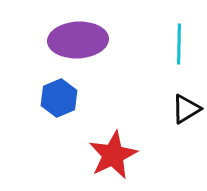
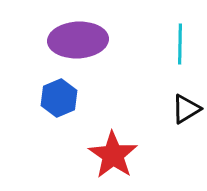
cyan line: moved 1 px right
red star: rotated 12 degrees counterclockwise
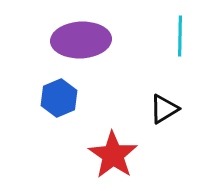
purple ellipse: moved 3 px right
cyan line: moved 8 px up
black triangle: moved 22 px left
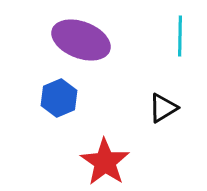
purple ellipse: rotated 24 degrees clockwise
black triangle: moved 1 px left, 1 px up
red star: moved 8 px left, 7 px down
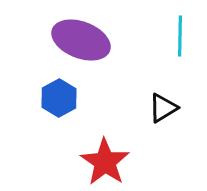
blue hexagon: rotated 6 degrees counterclockwise
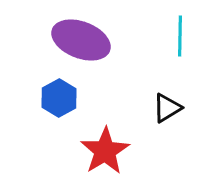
black triangle: moved 4 px right
red star: moved 11 px up; rotated 6 degrees clockwise
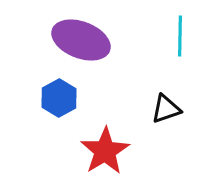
black triangle: moved 1 px left, 1 px down; rotated 12 degrees clockwise
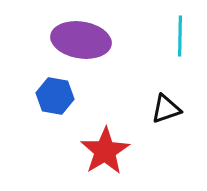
purple ellipse: rotated 12 degrees counterclockwise
blue hexagon: moved 4 px left, 2 px up; rotated 21 degrees counterclockwise
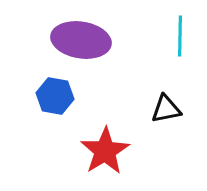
black triangle: rotated 8 degrees clockwise
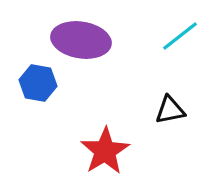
cyan line: rotated 51 degrees clockwise
blue hexagon: moved 17 px left, 13 px up
black triangle: moved 4 px right, 1 px down
